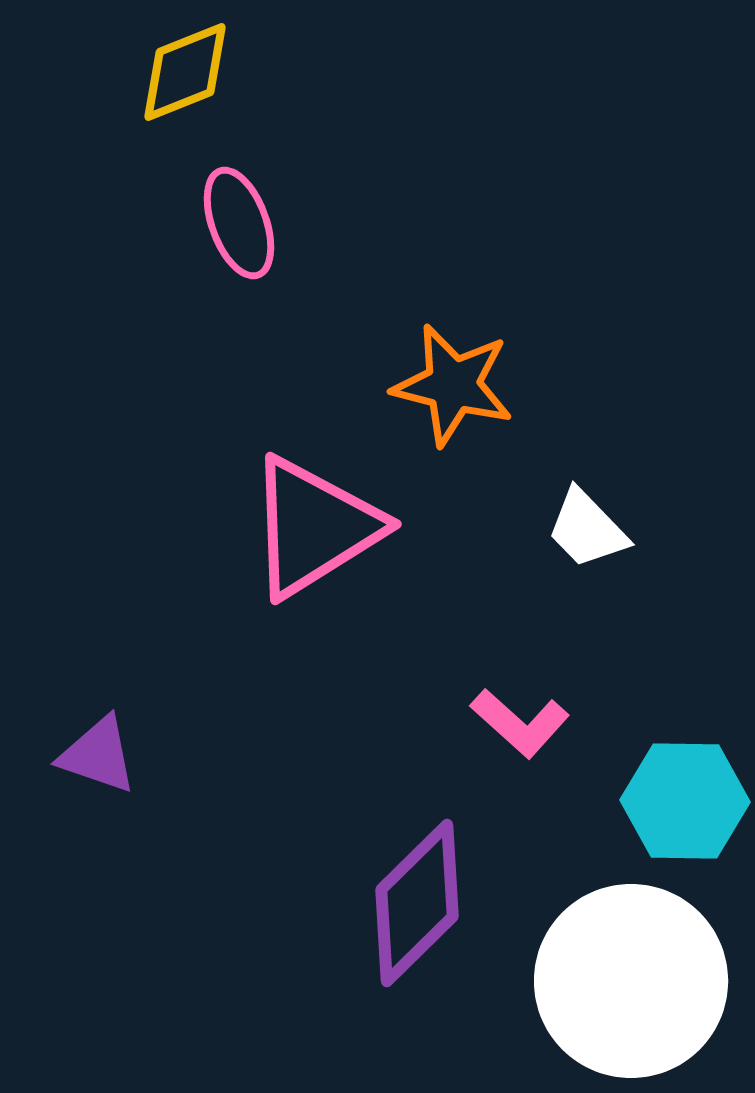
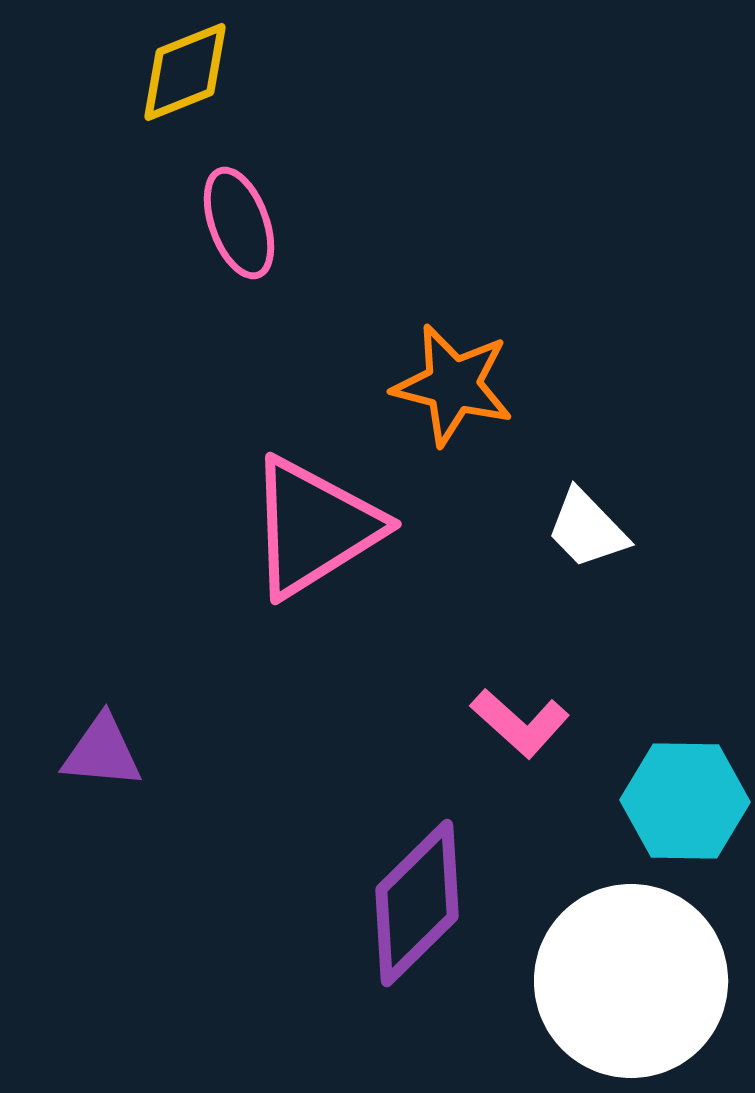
purple triangle: moved 4 px right, 3 px up; rotated 14 degrees counterclockwise
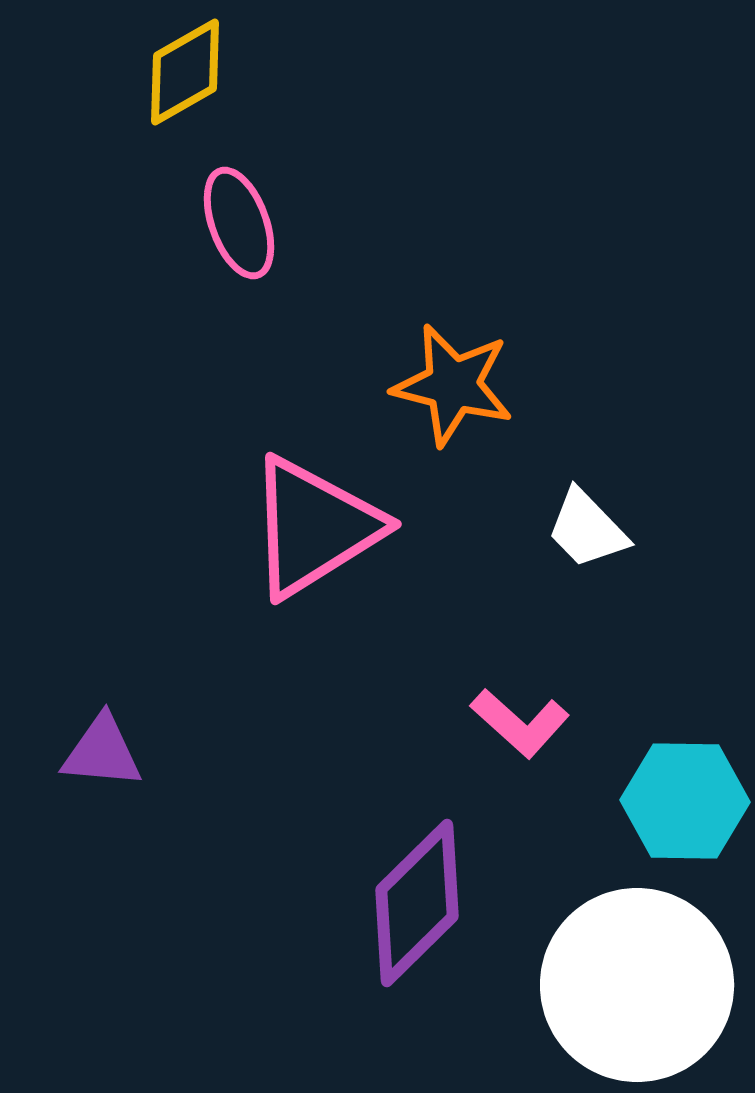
yellow diamond: rotated 8 degrees counterclockwise
white circle: moved 6 px right, 4 px down
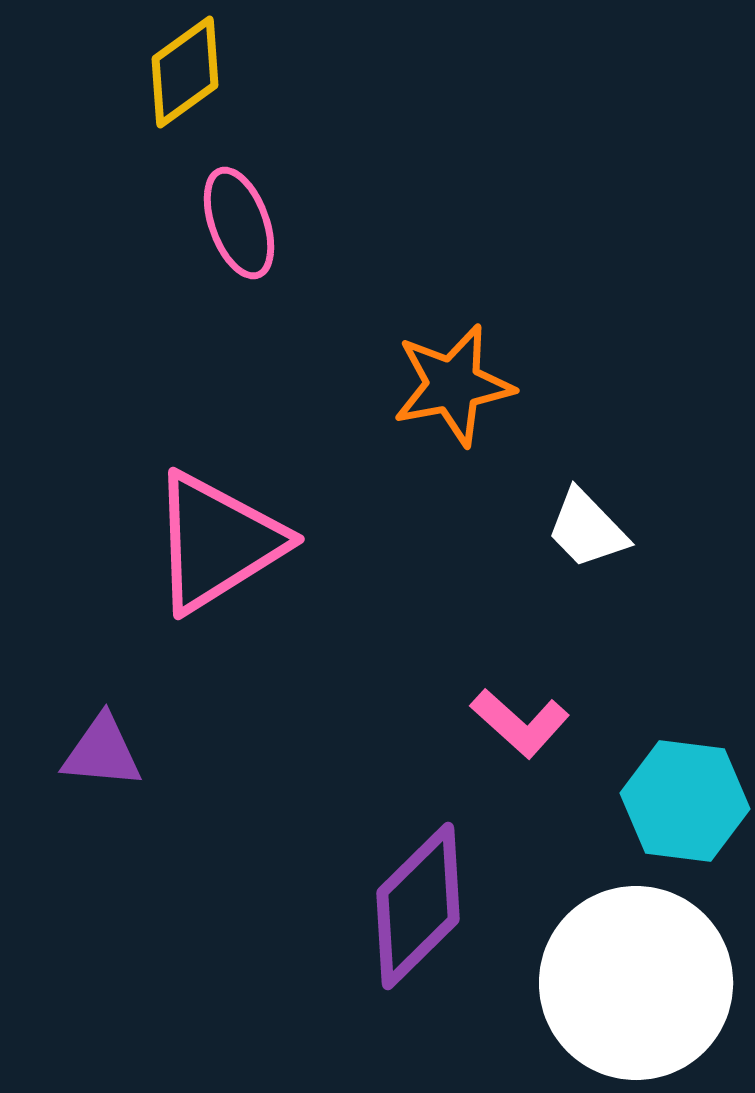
yellow diamond: rotated 6 degrees counterclockwise
orange star: rotated 25 degrees counterclockwise
pink triangle: moved 97 px left, 15 px down
cyan hexagon: rotated 6 degrees clockwise
purple diamond: moved 1 px right, 3 px down
white circle: moved 1 px left, 2 px up
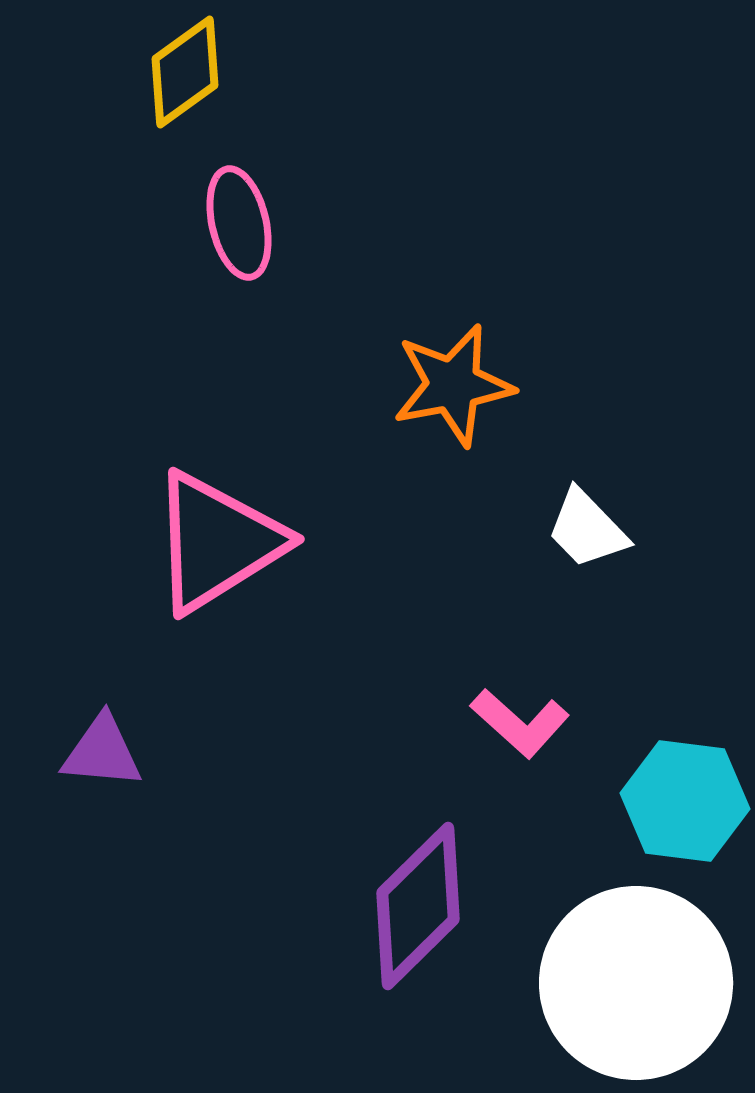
pink ellipse: rotated 7 degrees clockwise
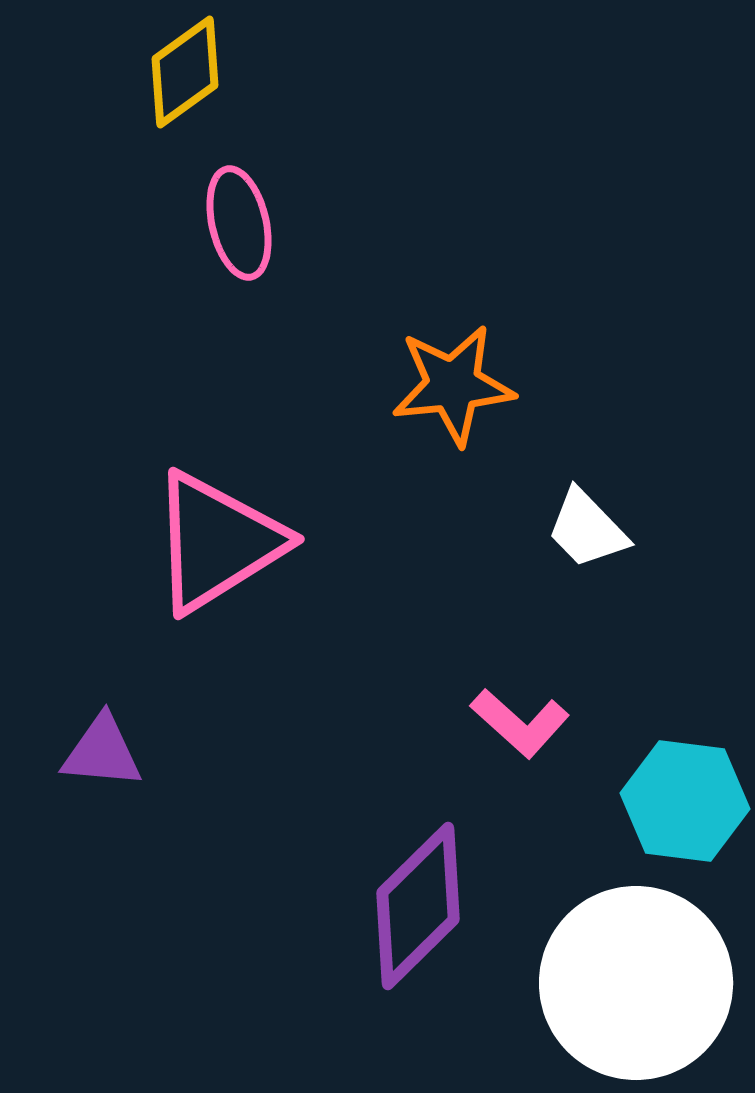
orange star: rotated 5 degrees clockwise
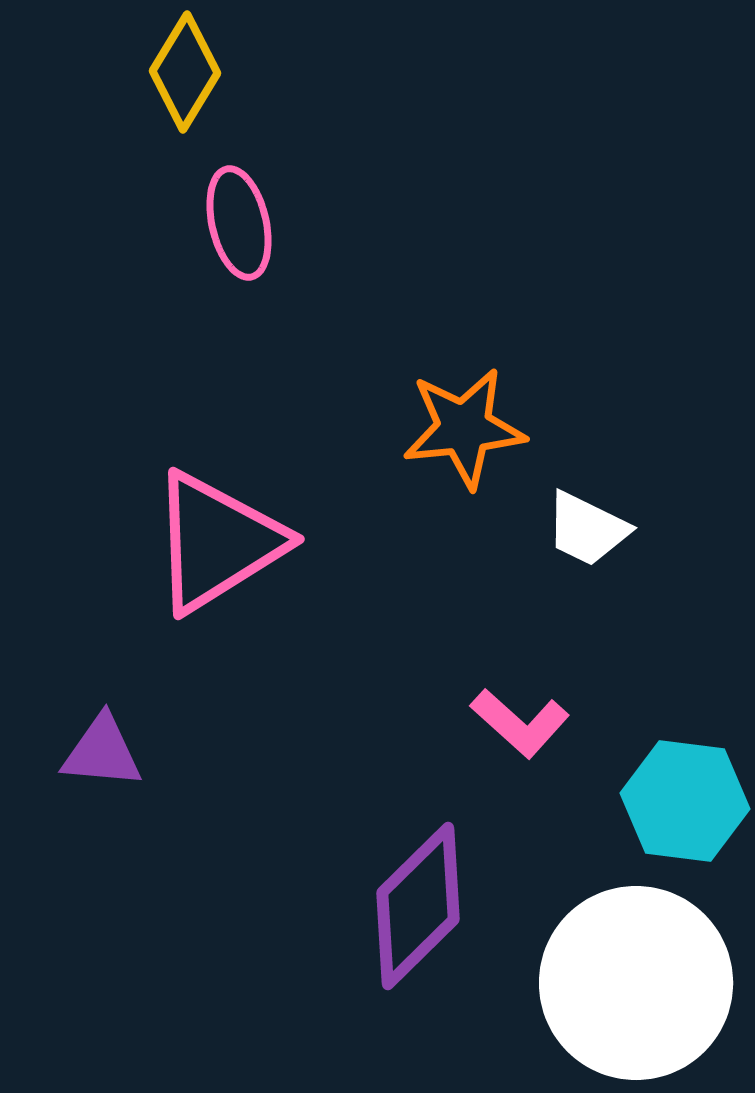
yellow diamond: rotated 23 degrees counterclockwise
orange star: moved 11 px right, 43 px down
white trapezoid: rotated 20 degrees counterclockwise
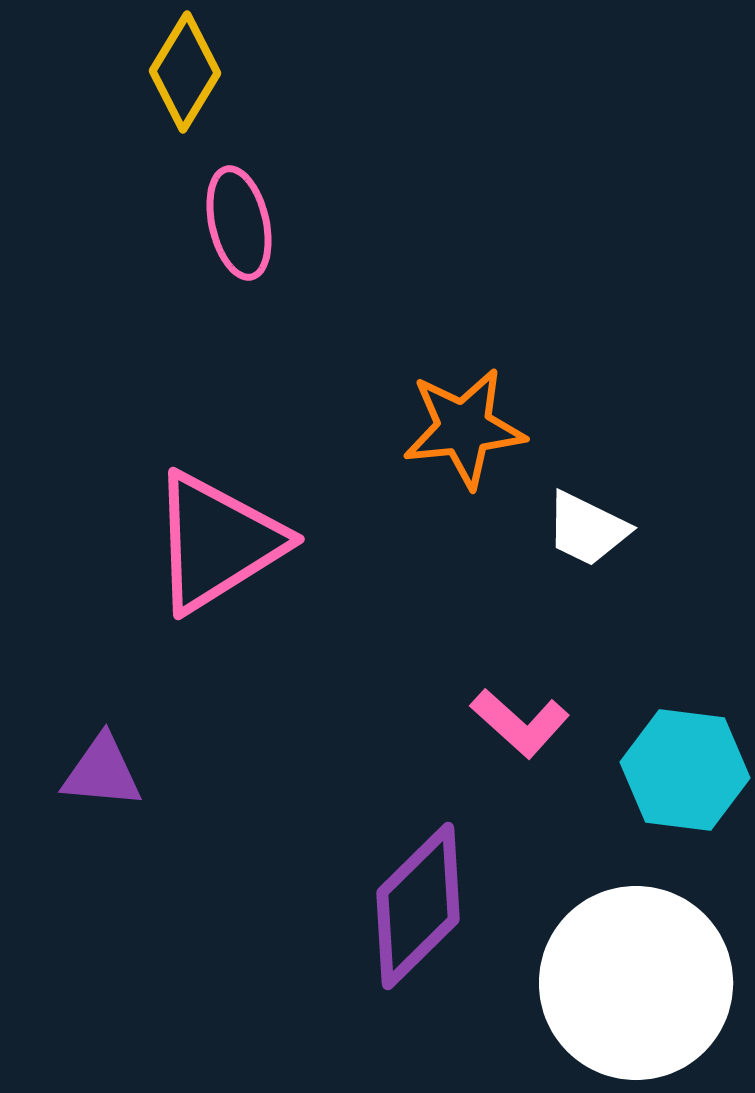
purple triangle: moved 20 px down
cyan hexagon: moved 31 px up
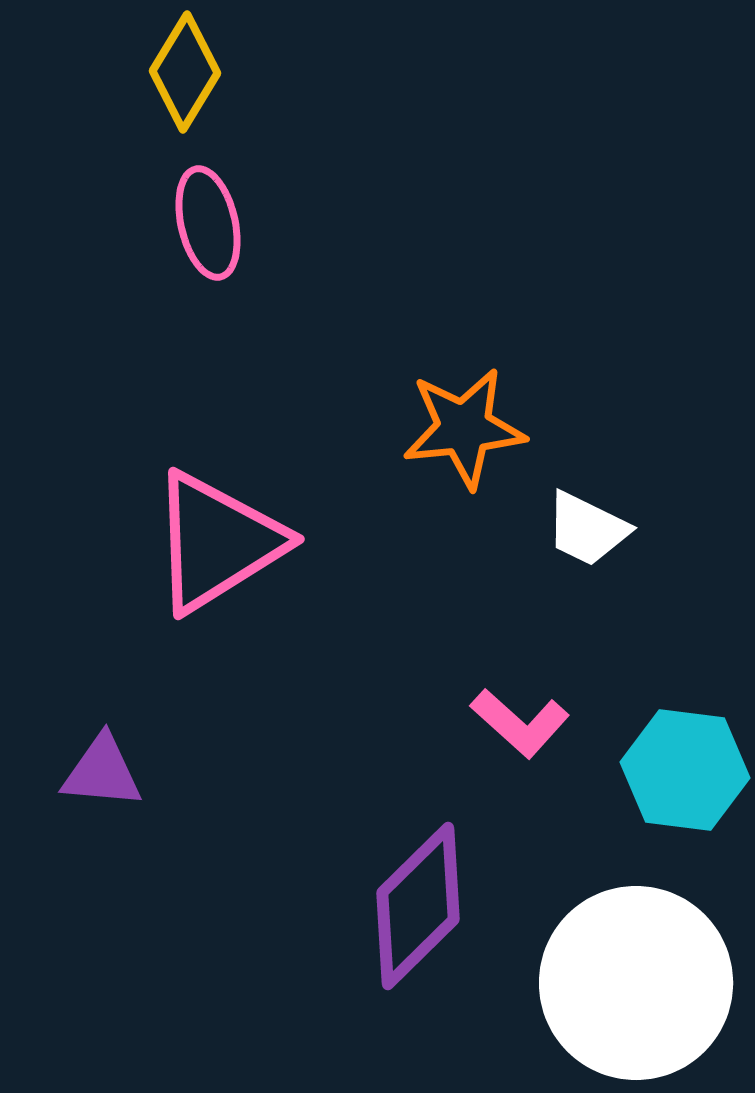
pink ellipse: moved 31 px left
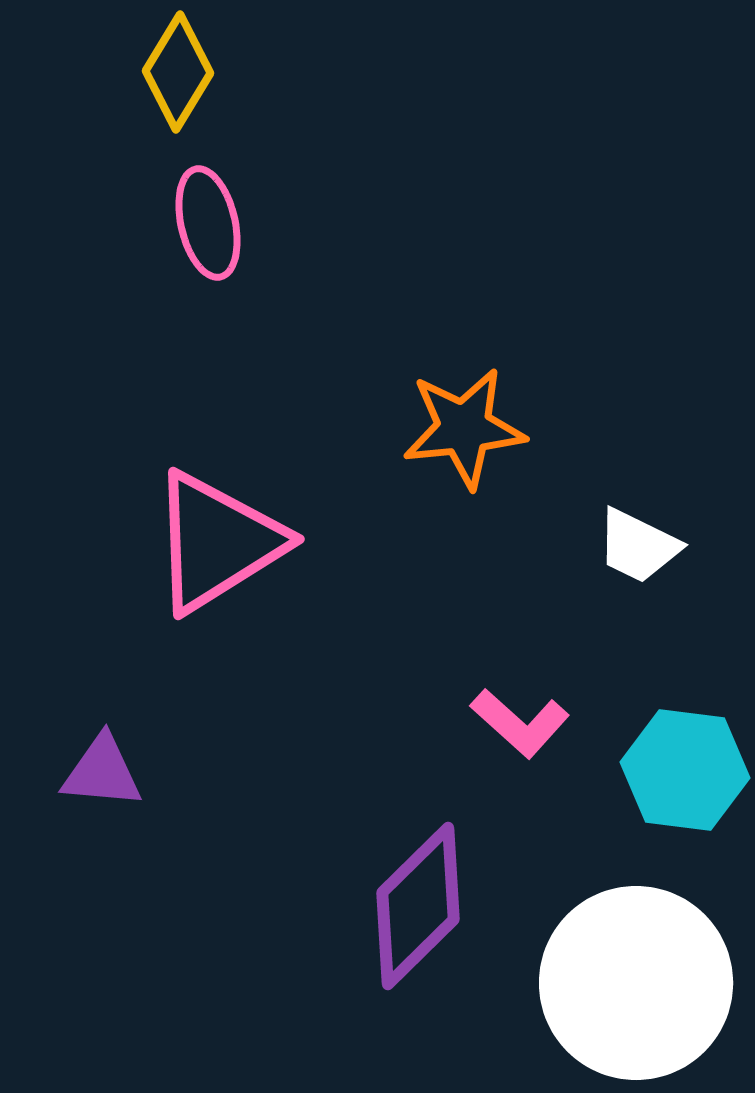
yellow diamond: moved 7 px left
white trapezoid: moved 51 px right, 17 px down
